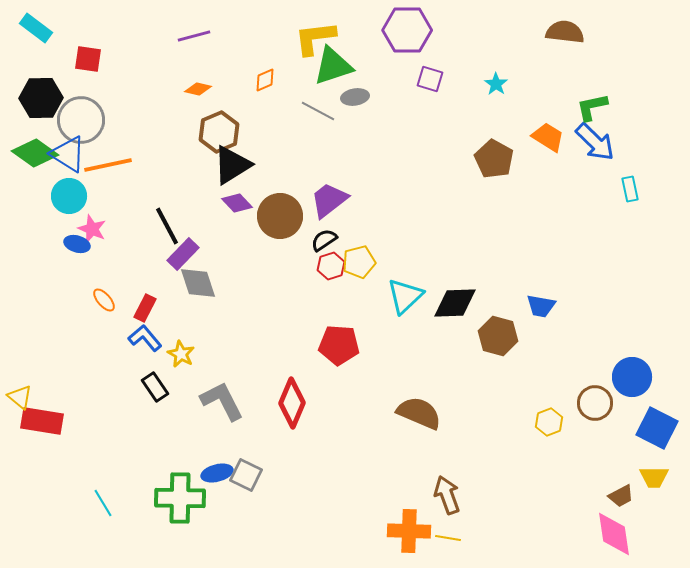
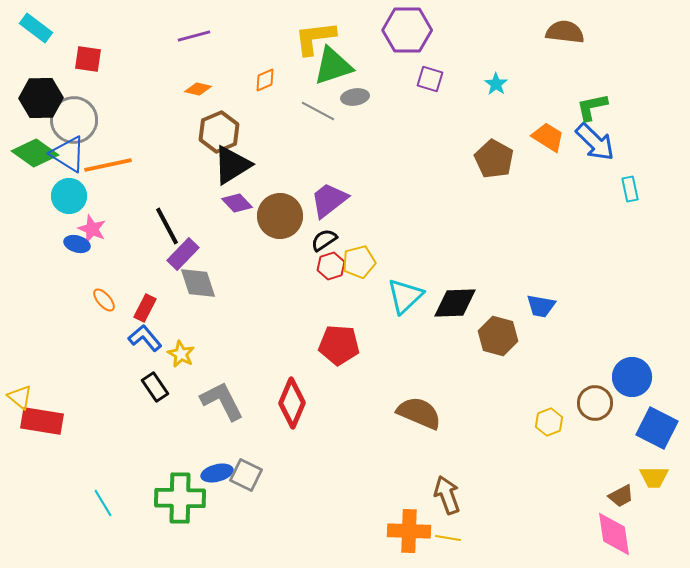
gray circle at (81, 120): moved 7 px left
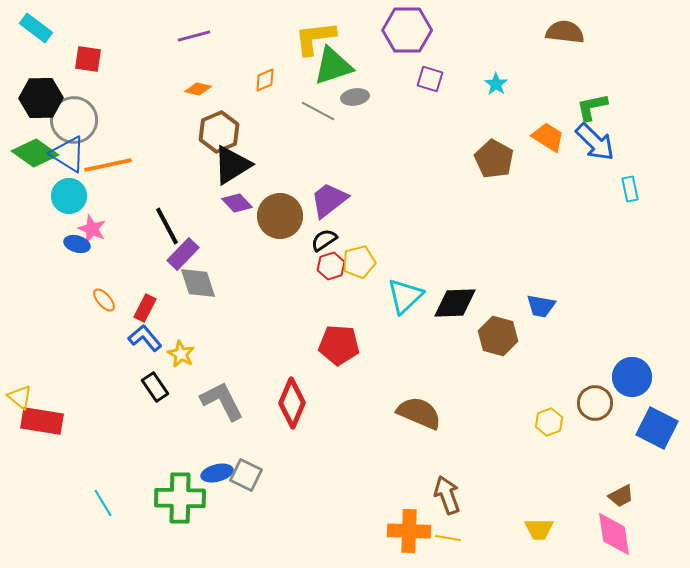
yellow trapezoid at (654, 477): moved 115 px left, 52 px down
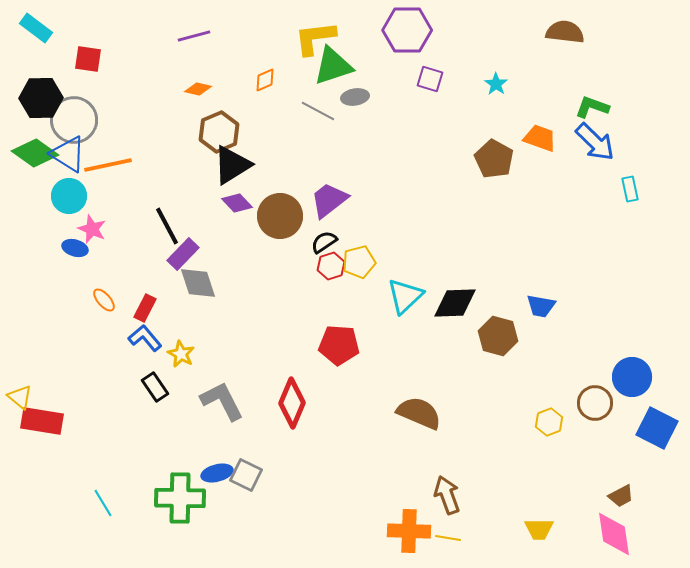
green L-shape at (592, 107): rotated 32 degrees clockwise
orange trapezoid at (548, 137): moved 8 px left, 1 px down; rotated 12 degrees counterclockwise
black semicircle at (324, 240): moved 2 px down
blue ellipse at (77, 244): moved 2 px left, 4 px down
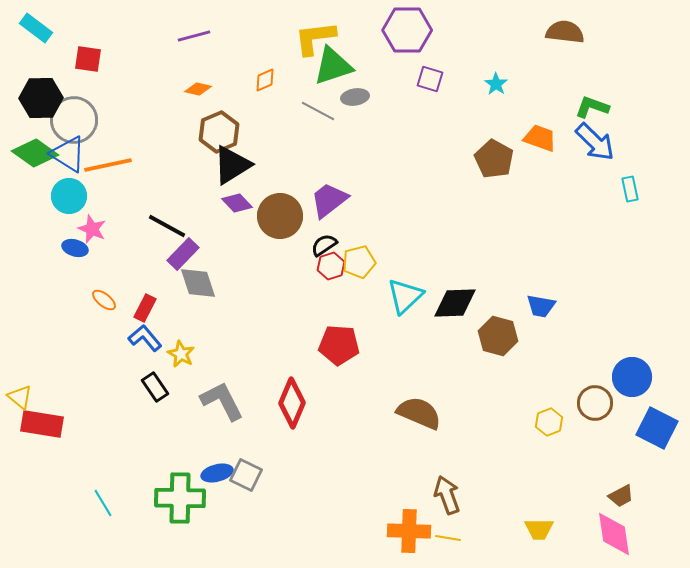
black line at (167, 226): rotated 33 degrees counterclockwise
black semicircle at (324, 242): moved 3 px down
orange ellipse at (104, 300): rotated 10 degrees counterclockwise
red rectangle at (42, 421): moved 3 px down
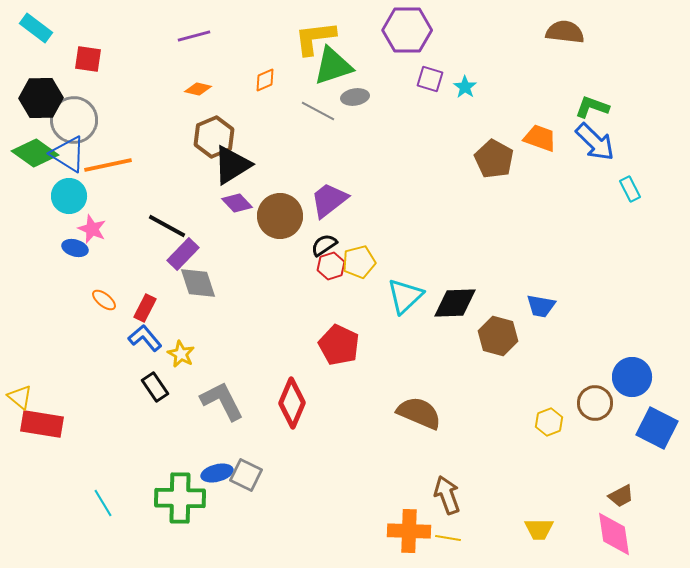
cyan star at (496, 84): moved 31 px left, 3 px down
brown hexagon at (219, 132): moved 5 px left, 5 px down
cyan rectangle at (630, 189): rotated 15 degrees counterclockwise
red pentagon at (339, 345): rotated 21 degrees clockwise
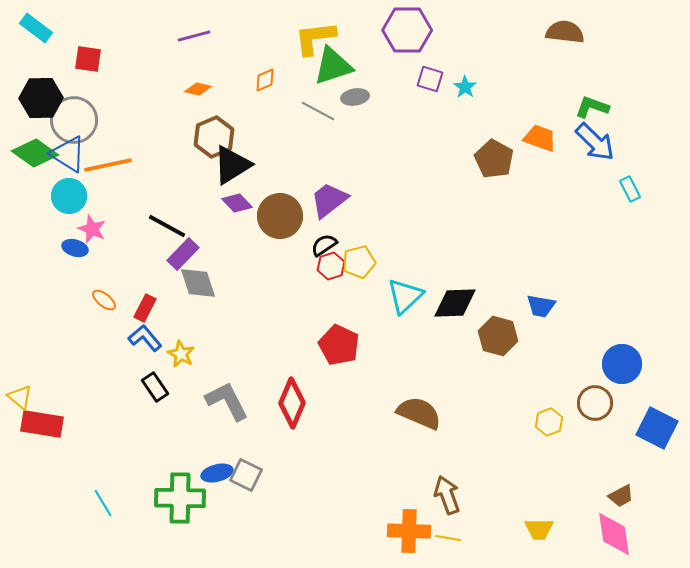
blue circle at (632, 377): moved 10 px left, 13 px up
gray L-shape at (222, 401): moved 5 px right
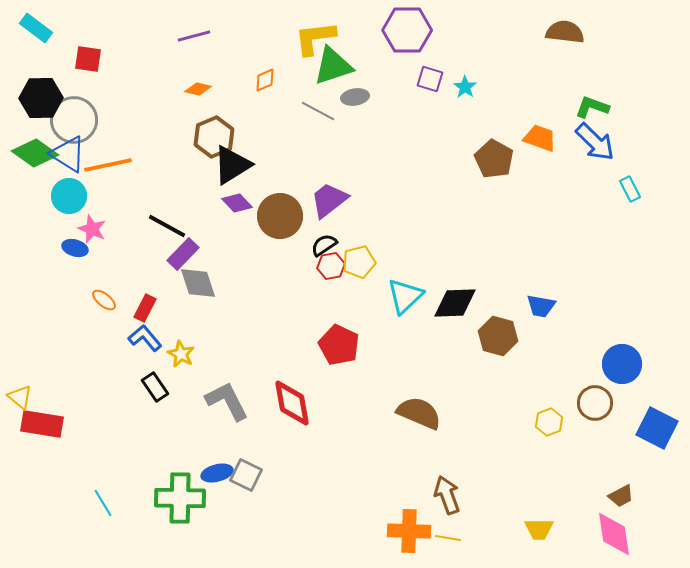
red hexagon at (331, 266): rotated 8 degrees clockwise
red diamond at (292, 403): rotated 33 degrees counterclockwise
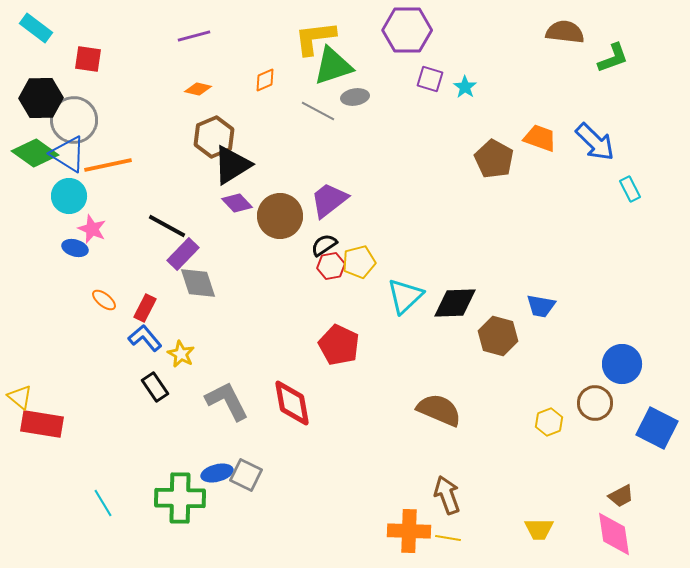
green L-shape at (592, 107): moved 21 px right, 49 px up; rotated 140 degrees clockwise
brown semicircle at (419, 413): moved 20 px right, 3 px up
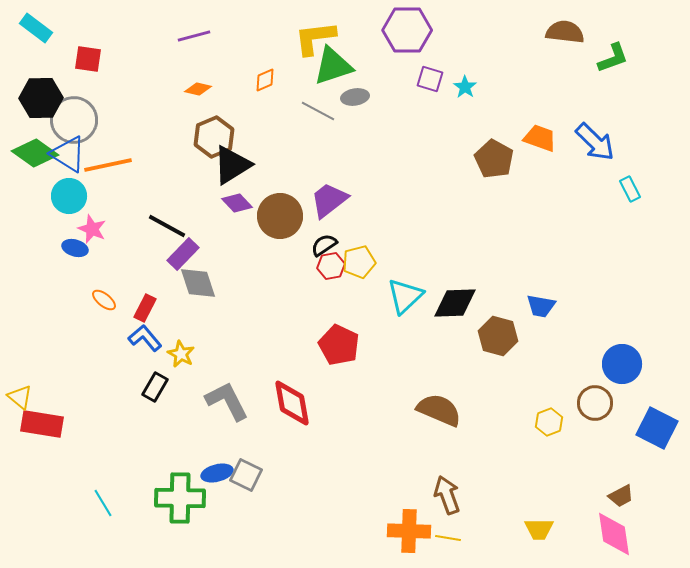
black rectangle at (155, 387): rotated 64 degrees clockwise
